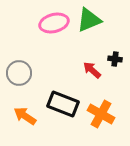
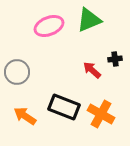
pink ellipse: moved 5 px left, 3 px down; rotated 8 degrees counterclockwise
black cross: rotated 16 degrees counterclockwise
gray circle: moved 2 px left, 1 px up
black rectangle: moved 1 px right, 3 px down
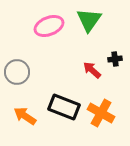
green triangle: rotated 32 degrees counterclockwise
orange cross: moved 1 px up
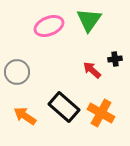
black rectangle: rotated 20 degrees clockwise
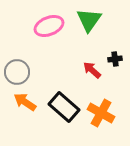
orange arrow: moved 14 px up
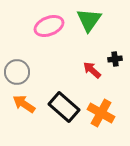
orange arrow: moved 1 px left, 2 px down
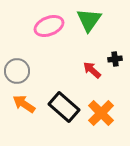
gray circle: moved 1 px up
orange cross: rotated 16 degrees clockwise
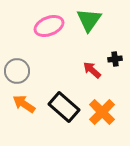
orange cross: moved 1 px right, 1 px up
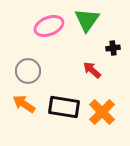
green triangle: moved 2 px left
black cross: moved 2 px left, 11 px up
gray circle: moved 11 px right
black rectangle: rotated 32 degrees counterclockwise
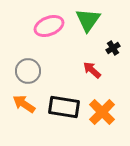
green triangle: moved 1 px right
black cross: rotated 24 degrees counterclockwise
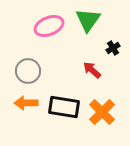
orange arrow: moved 2 px right, 1 px up; rotated 35 degrees counterclockwise
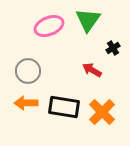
red arrow: rotated 12 degrees counterclockwise
